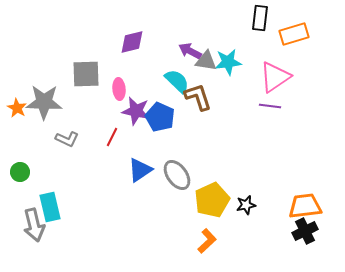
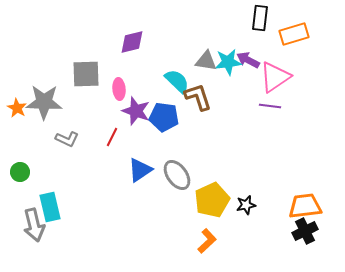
purple arrow: moved 58 px right, 9 px down
purple star: rotated 8 degrees clockwise
blue pentagon: moved 4 px right; rotated 16 degrees counterclockwise
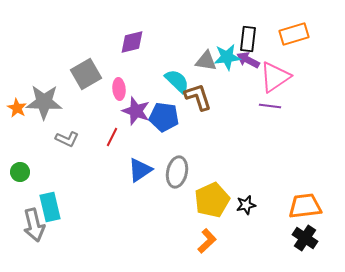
black rectangle: moved 12 px left, 21 px down
cyan star: moved 1 px left, 5 px up
gray square: rotated 28 degrees counterclockwise
gray ellipse: moved 3 px up; rotated 48 degrees clockwise
black cross: moved 7 px down; rotated 30 degrees counterclockwise
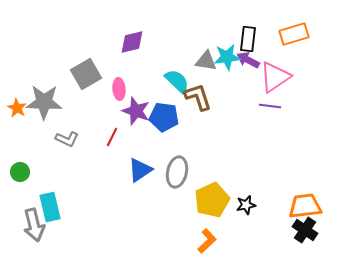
black cross: moved 8 px up
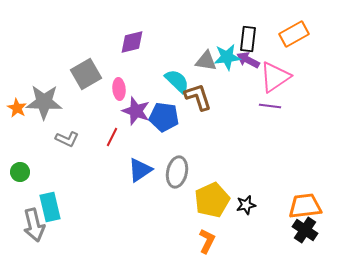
orange rectangle: rotated 12 degrees counterclockwise
orange L-shape: rotated 20 degrees counterclockwise
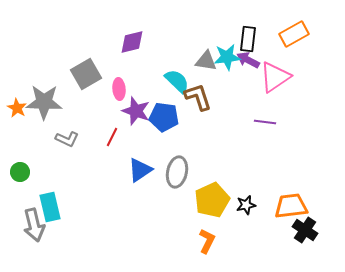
purple line: moved 5 px left, 16 px down
orange trapezoid: moved 14 px left
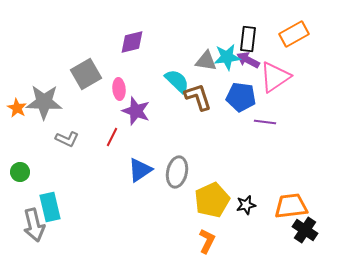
blue pentagon: moved 77 px right, 20 px up
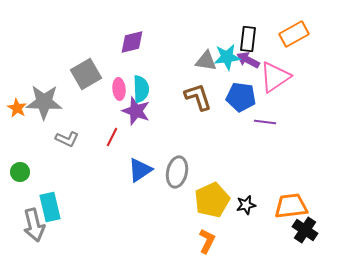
cyan semicircle: moved 36 px left, 8 px down; rotated 44 degrees clockwise
